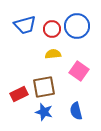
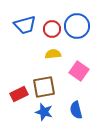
blue semicircle: moved 1 px up
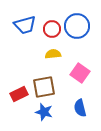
pink square: moved 1 px right, 2 px down
blue semicircle: moved 4 px right, 2 px up
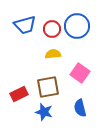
brown square: moved 4 px right
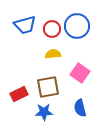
blue star: rotated 18 degrees counterclockwise
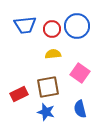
blue trapezoid: rotated 10 degrees clockwise
blue semicircle: moved 1 px down
blue star: moved 2 px right; rotated 18 degrees clockwise
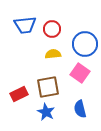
blue circle: moved 8 px right, 18 px down
blue star: rotated 12 degrees clockwise
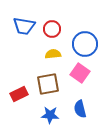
blue trapezoid: moved 1 px left, 1 px down; rotated 15 degrees clockwise
brown square: moved 3 px up
blue star: moved 4 px right, 3 px down; rotated 24 degrees counterclockwise
